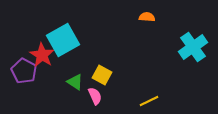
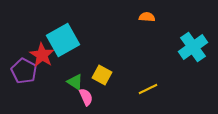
pink semicircle: moved 9 px left, 1 px down
yellow line: moved 1 px left, 12 px up
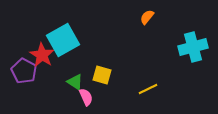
orange semicircle: rotated 56 degrees counterclockwise
cyan cross: rotated 20 degrees clockwise
yellow square: rotated 12 degrees counterclockwise
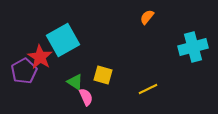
red star: moved 2 px left, 2 px down
purple pentagon: rotated 15 degrees clockwise
yellow square: moved 1 px right
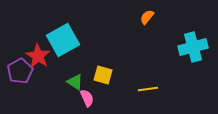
red star: moved 2 px left, 1 px up
purple pentagon: moved 4 px left
yellow line: rotated 18 degrees clockwise
pink semicircle: moved 1 px right, 1 px down
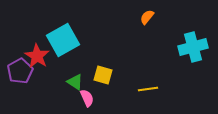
red star: moved 1 px left
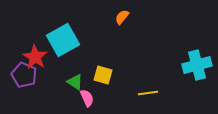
orange semicircle: moved 25 px left
cyan cross: moved 4 px right, 18 px down
red star: moved 2 px left, 1 px down
purple pentagon: moved 4 px right, 4 px down; rotated 20 degrees counterclockwise
yellow line: moved 4 px down
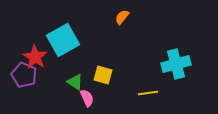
cyan cross: moved 21 px left, 1 px up
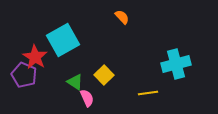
orange semicircle: rotated 98 degrees clockwise
yellow square: moved 1 px right; rotated 30 degrees clockwise
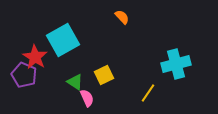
yellow square: rotated 18 degrees clockwise
yellow line: rotated 48 degrees counterclockwise
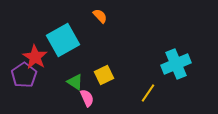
orange semicircle: moved 22 px left, 1 px up
cyan cross: rotated 8 degrees counterclockwise
purple pentagon: rotated 15 degrees clockwise
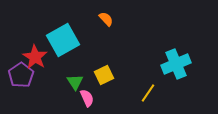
orange semicircle: moved 6 px right, 3 px down
purple pentagon: moved 3 px left
green triangle: rotated 24 degrees clockwise
